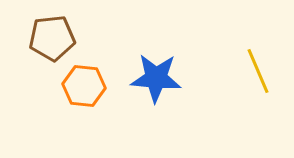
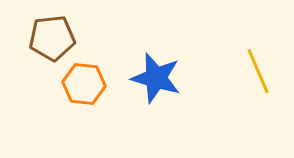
blue star: rotated 12 degrees clockwise
orange hexagon: moved 2 px up
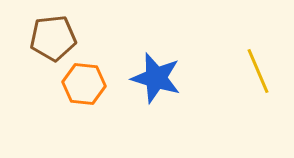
brown pentagon: moved 1 px right
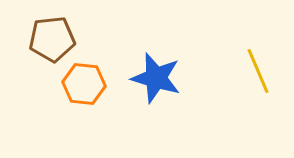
brown pentagon: moved 1 px left, 1 px down
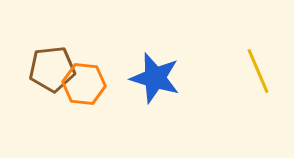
brown pentagon: moved 30 px down
blue star: moved 1 px left
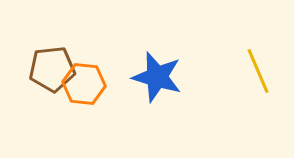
blue star: moved 2 px right, 1 px up
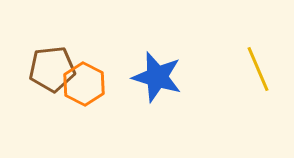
yellow line: moved 2 px up
orange hexagon: rotated 21 degrees clockwise
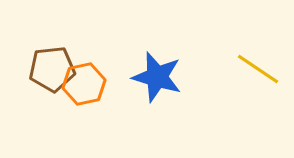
yellow line: rotated 33 degrees counterclockwise
orange hexagon: rotated 21 degrees clockwise
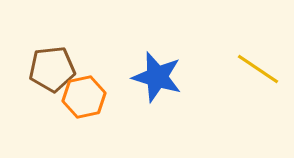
orange hexagon: moved 13 px down
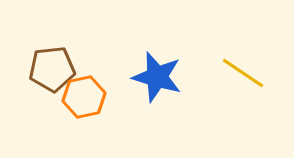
yellow line: moved 15 px left, 4 px down
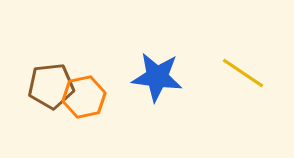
brown pentagon: moved 1 px left, 17 px down
blue star: rotated 9 degrees counterclockwise
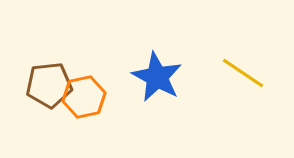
blue star: rotated 21 degrees clockwise
brown pentagon: moved 2 px left, 1 px up
